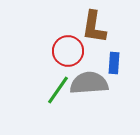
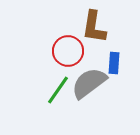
gray semicircle: rotated 33 degrees counterclockwise
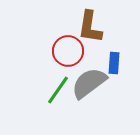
brown L-shape: moved 4 px left
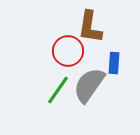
gray semicircle: moved 2 px down; rotated 18 degrees counterclockwise
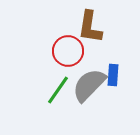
blue rectangle: moved 1 px left, 12 px down
gray semicircle: rotated 9 degrees clockwise
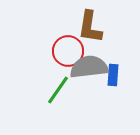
gray semicircle: moved 18 px up; rotated 39 degrees clockwise
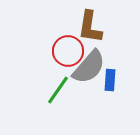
gray semicircle: rotated 138 degrees clockwise
blue rectangle: moved 3 px left, 5 px down
